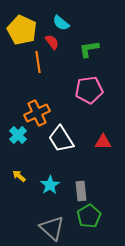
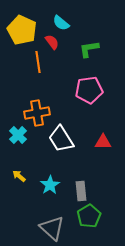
orange cross: rotated 15 degrees clockwise
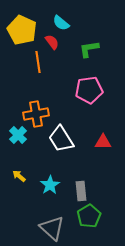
orange cross: moved 1 px left, 1 px down
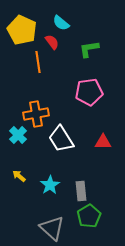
pink pentagon: moved 2 px down
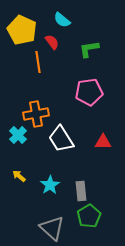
cyan semicircle: moved 1 px right, 3 px up
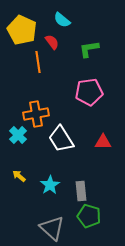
green pentagon: rotated 25 degrees counterclockwise
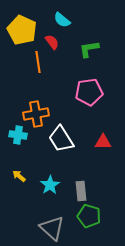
cyan cross: rotated 36 degrees counterclockwise
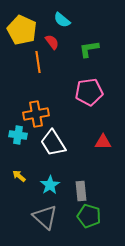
white trapezoid: moved 8 px left, 4 px down
gray triangle: moved 7 px left, 11 px up
